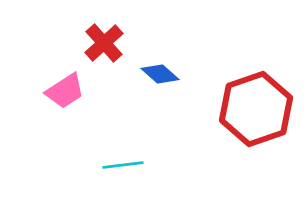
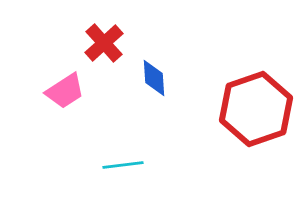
blue diamond: moved 6 px left, 4 px down; rotated 45 degrees clockwise
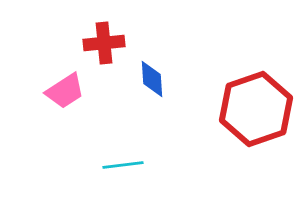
red cross: rotated 36 degrees clockwise
blue diamond: moved 2 px left, 1 px down
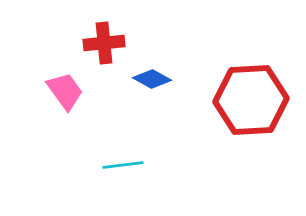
blue diamond: rotated 57 degrees counterclockwise
pink trapezoid: rotated 93 degrees counterclockwise
red hexagon: moved 5 px left, 9 px up; rotated 16 degrees clockwise
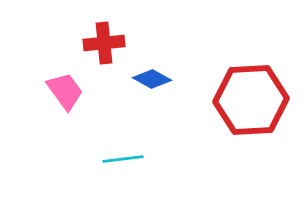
cyan line: moved 6 px up
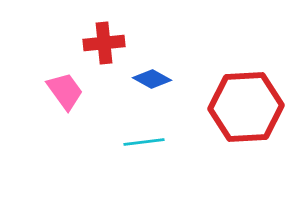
red hexagon: moved 5 px left, 7 px down
cyan line: moved 21 px right, 17 px up
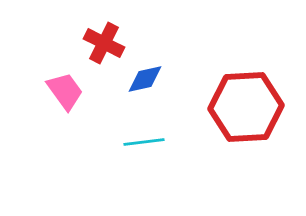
red cross: rotated 33 degrees clockwise
blue diamond: moved 7 px left; rotated 42 degrees counterclockwise
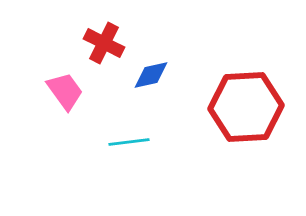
blue diamond: moved 6 px right, 4 px up
cyan line: moved 15 px left
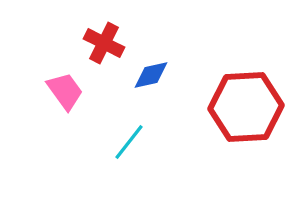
cyan line: rotated 45 degrees counterclockwise
